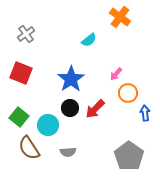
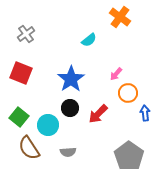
red arrow: moved 3 px right, 5 px down
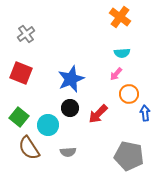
cyan semicircle: moved 33 px right, 13 px down; rotated 35 degrees clockwise
blue star: rotated 12 degrees clockwise
orange circle: moved 1 px right, 1 px down
gray pentagon: rotated 24 degrees counterclockwise
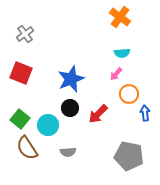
gray cross: moved 1 px left
green square: moved 1 px right, 2 px down
brown semicircle: moved 2 px left
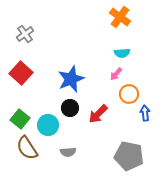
red square: rotated 20 degrees clockwise
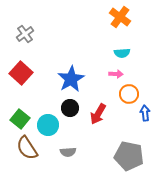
pink arrow: rotated 128 degrees counterclockwise
blue star: rotated 8 degrees counterclockwise
red arrow: rotated 15 degrees counterclockwise
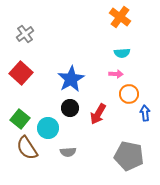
cyan circle: moved 3 px down
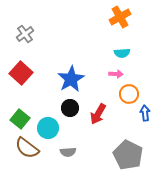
orange cross: rotated 25 degrees clockwise
brown semicircle: rotated 20 degrees counterclockwise
gray pentagon: moved 1 px left, 1 px up; rotated 16 degrees clockwise
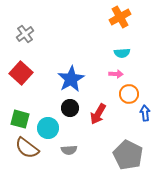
green square: rotated 24 degrees counterclockwise
gray semicircle: moved 1 px right, 2 px up
